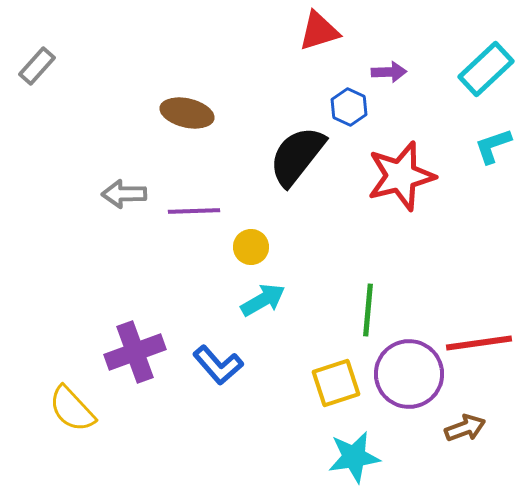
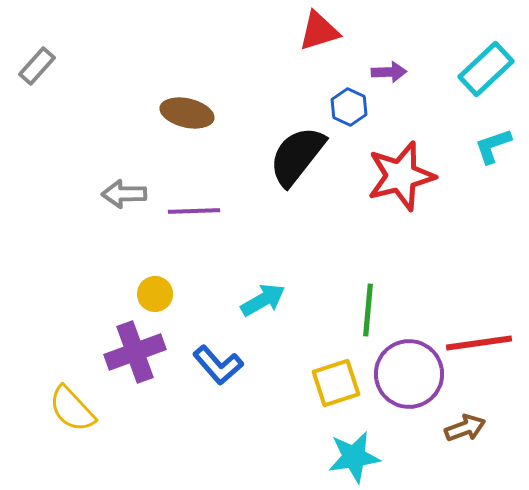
yellow circle: moved 96 px left, 47 px down
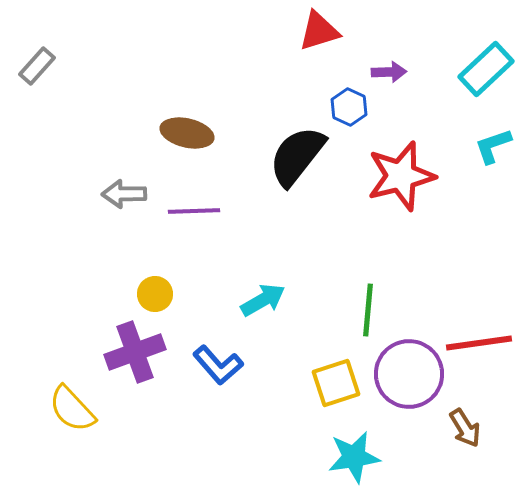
brown ellipse: moved 20 px down
brown arrow: rotated 78 degrees clockwise
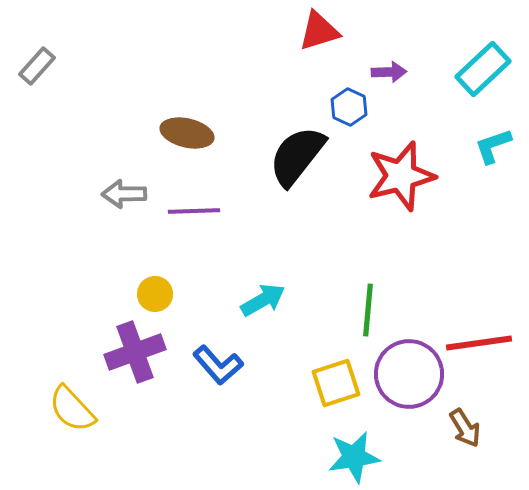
cyan rectangle: moved 3 px left
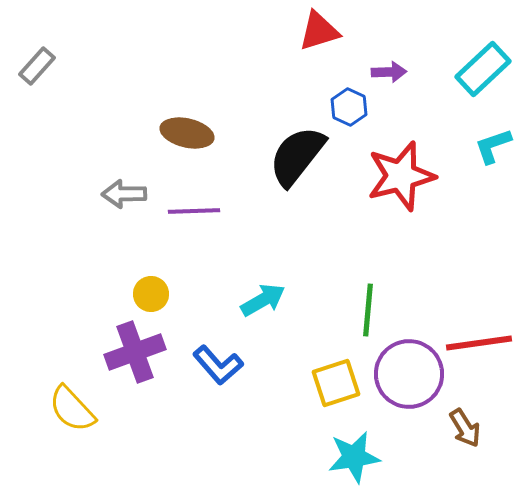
yellow circle: moved 4 px left
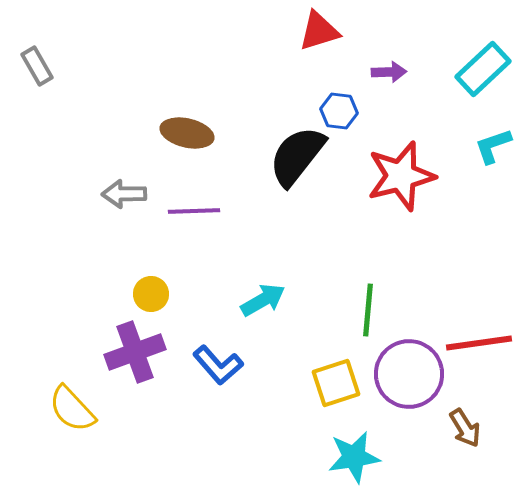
gray rectangle: rotated 72 degrees counterclockwise
blue hexagon: moved 10 px left, 4 px down; rotated 18 degrees counterclockwise
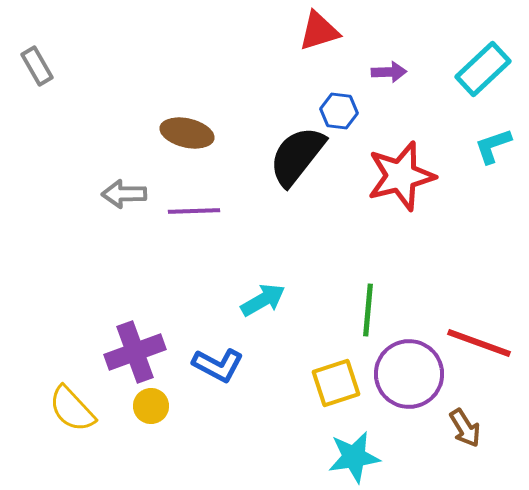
yellow circle: moved 112 px down
red line: rotated 28 degrees clockwise
blue L-shape: rotated 21 degrees counterclockwise
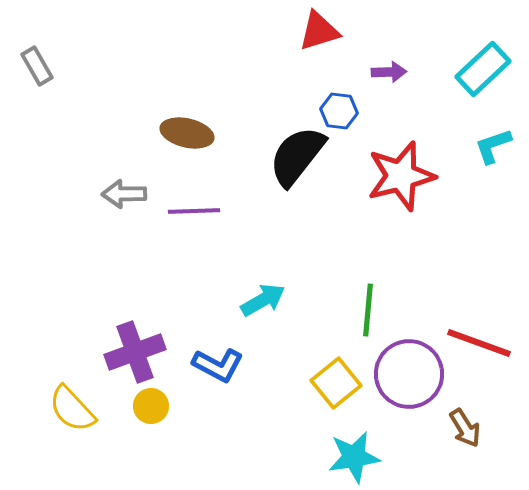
yellow square: rotated 21 degrees counterclockwise
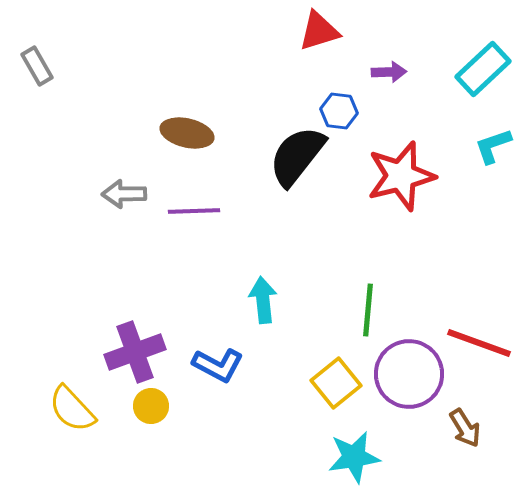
cyan arrow: rotated 66 degrees counterclockwise
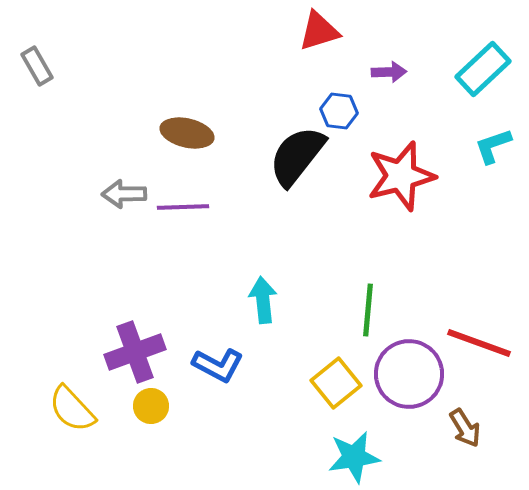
purple line: moved 11 px left, 4 px up
